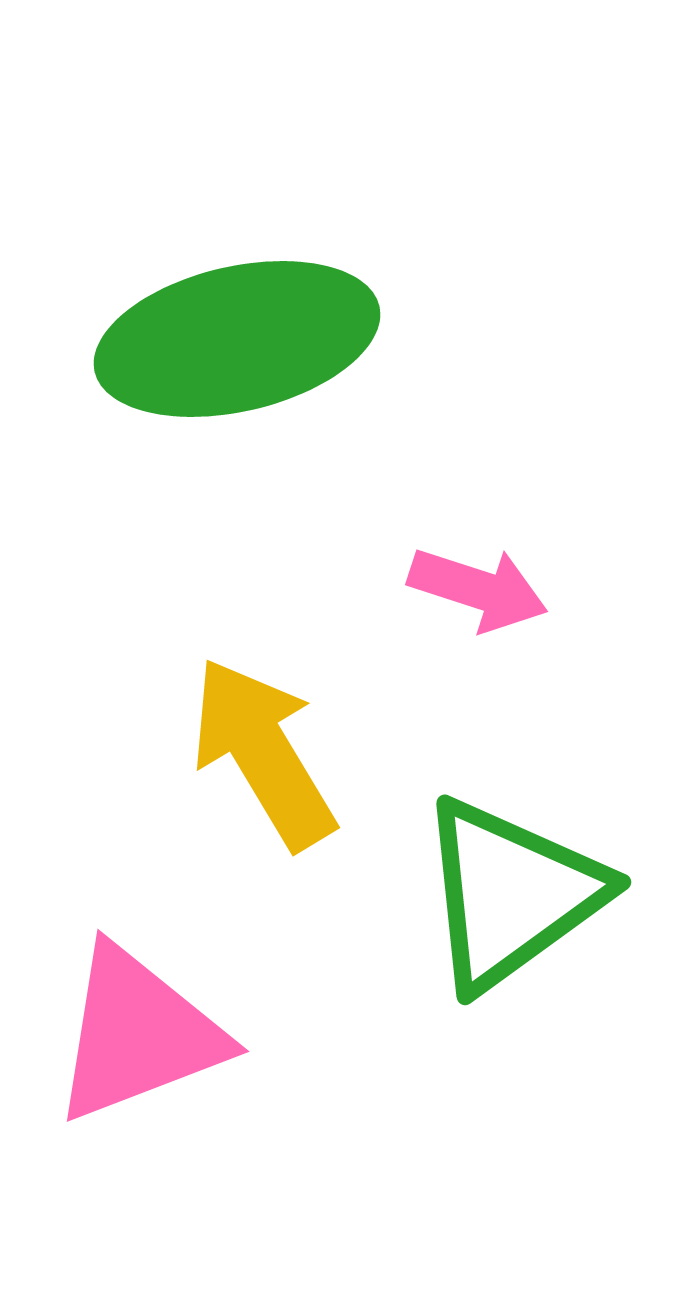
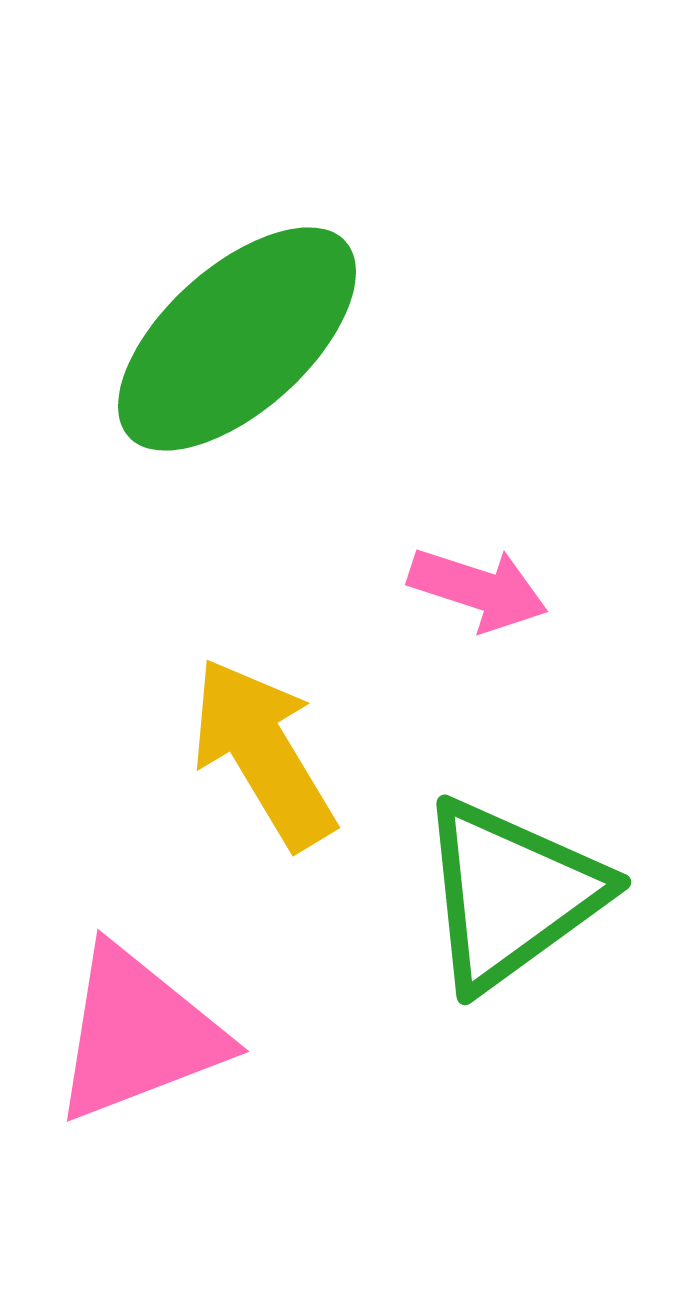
green ellipse: rotated 29 degrees counterclockwise
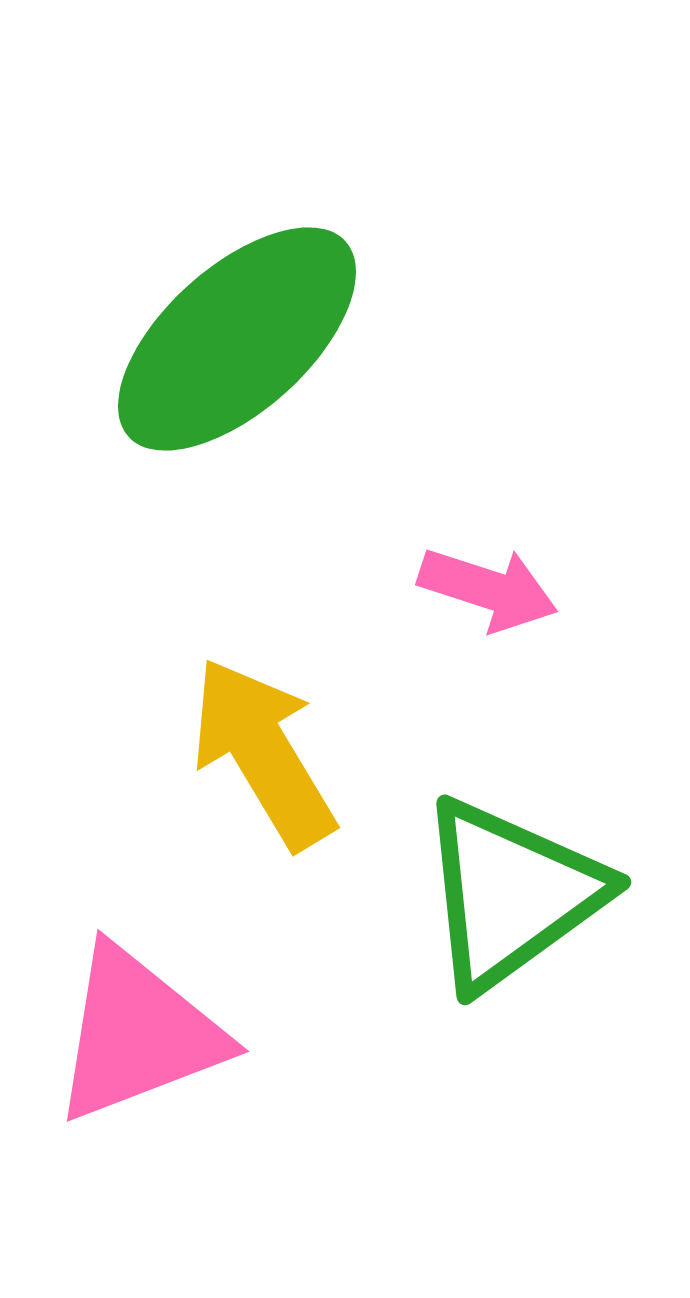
pink arrow: moved 10 px right
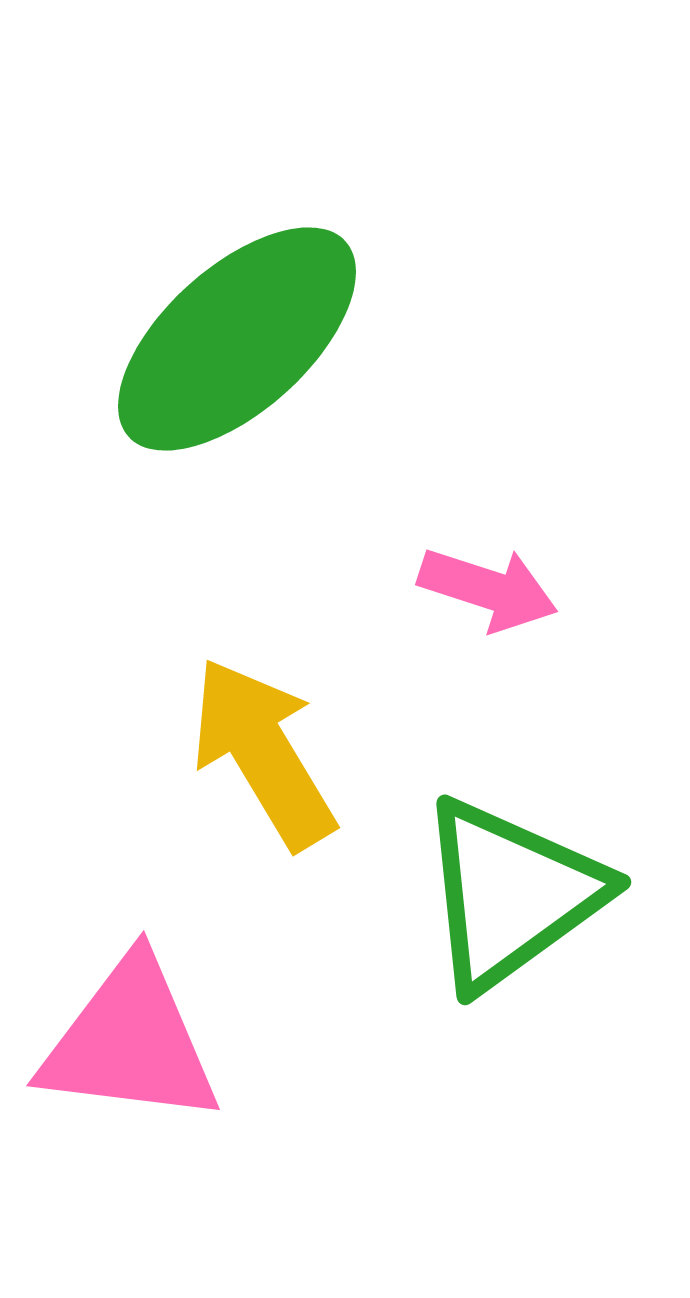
pink triangle: moved 8 px left, 8 px down; rotated 28 degrees clockwise
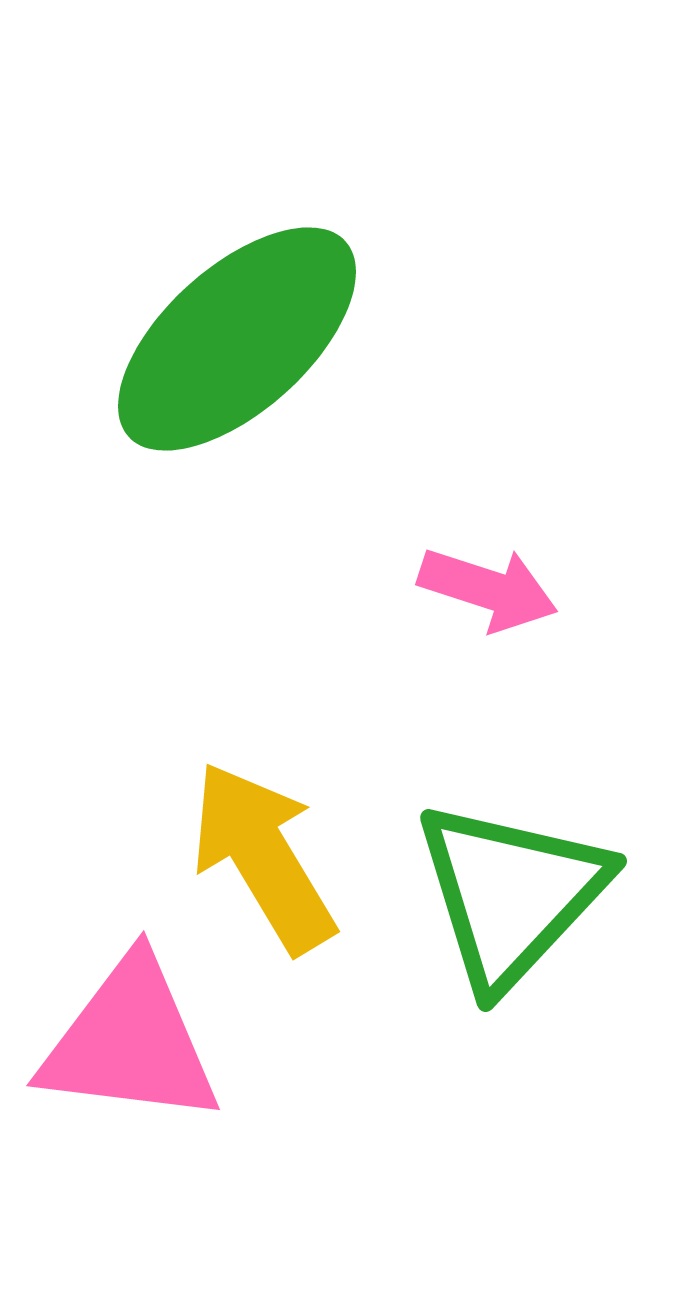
yellow arrow: moved 104 px down
green triangle: rotated 11 degrees counterclockwise
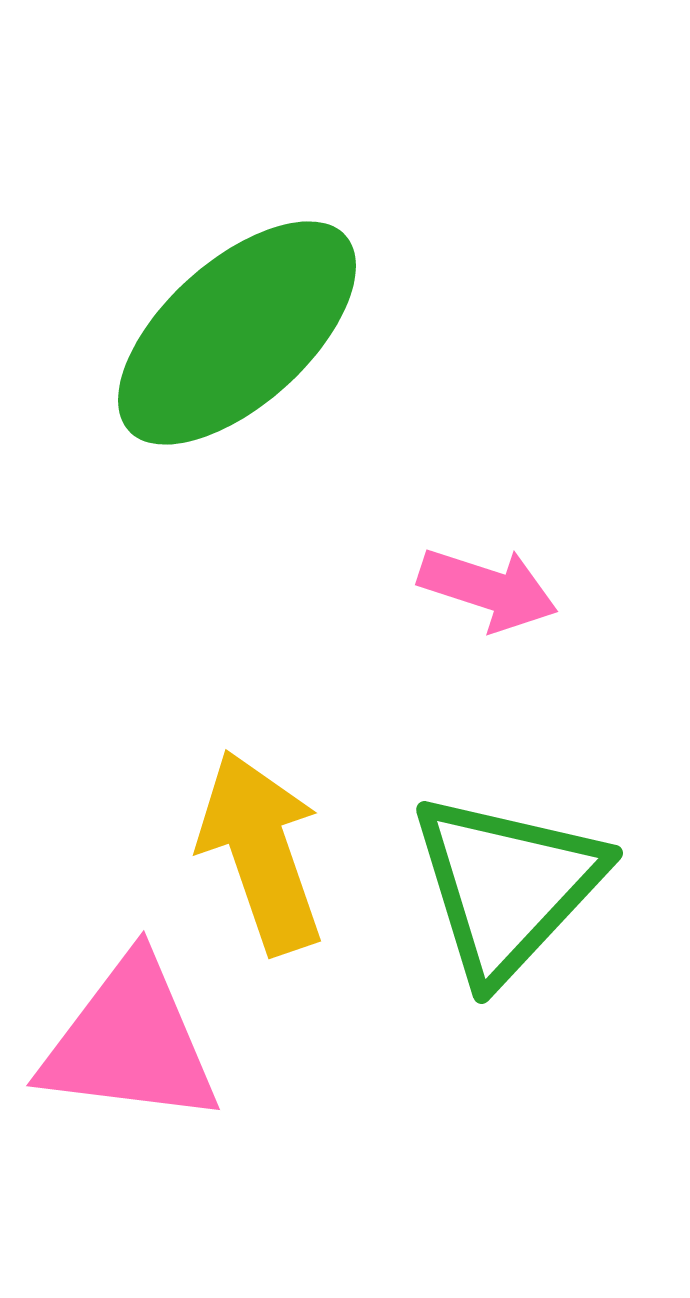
green ellipse: moved 6 px up
yellow arrow: moved 2 px left, 5 px up; rotated 12 degrees clockwise
green triangle: moved 4 px left, 8 px up
